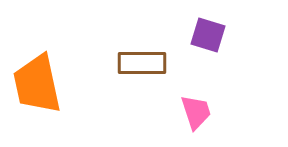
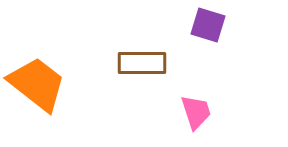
purple square: moved 10 px up
orange trapezoid: rotated 140 degrees clockwise
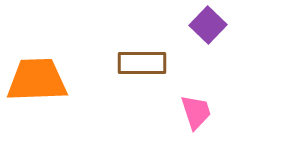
purple square: rotated 27 degrees clockwise
orange trapezoid: moved 4 px up; rotated 40 degrees counterclockwise
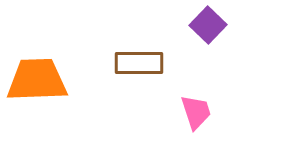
brown rectangle: moved 3 px left
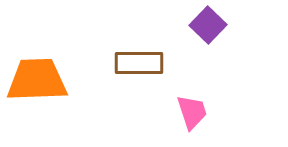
pink trapezoid: moved 4 px left
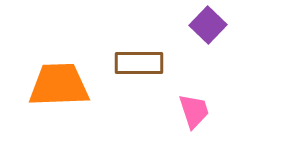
orange trapezoid: moved 22 px right, 5 px down
pink trapezoid: moved 2 px right, 1 px up
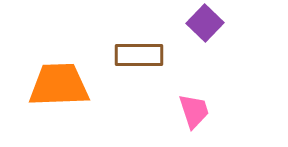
purple square: moved 3 px left, 2 px up
brown rectangle: moved 8 px up
